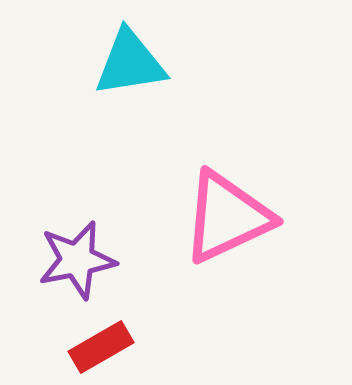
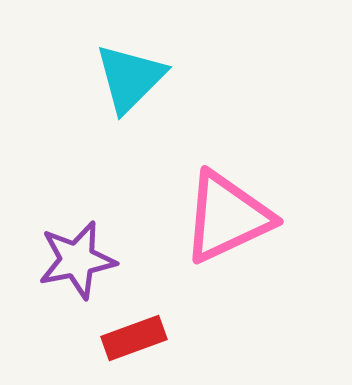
cyan triangle: moved 15 px down; rotated 36 degrees counterclockwise
red rectangle: moved 33 px right, 9 px up; rotated 10 degrees clockwise
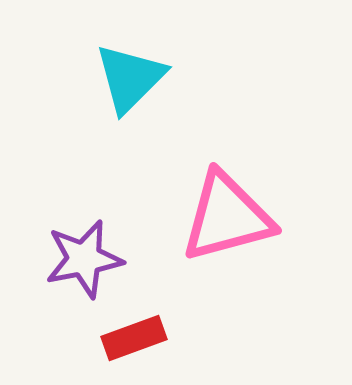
pink triangle: rotated 10 degrees clockwise
purple star: moved 7 px right, 1 px up
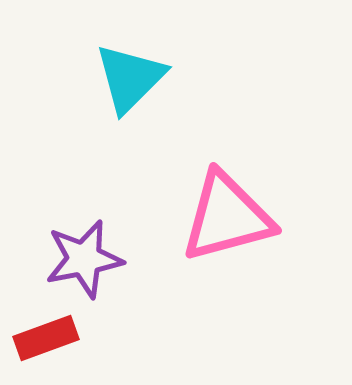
red rectangle: moved 88 px left
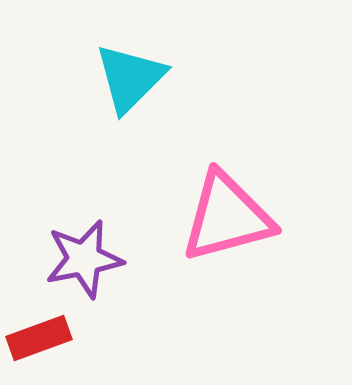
red rectangle: moved 7 px left
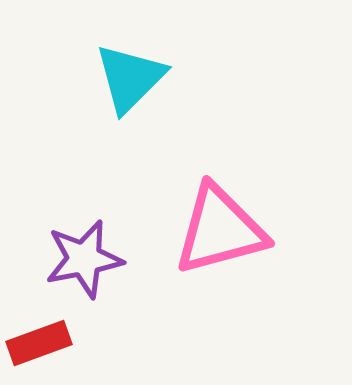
pink triangle: moved 7 px left, 13 px down
red rectangle: moved 5 px down
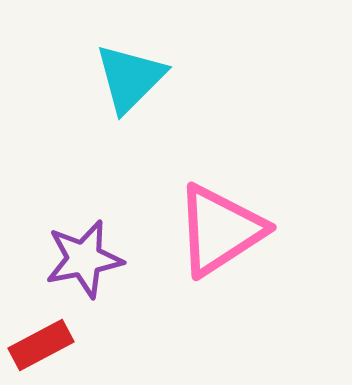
pink triangle: rotated 18 degrees counterclockwise
red rectangle: moved 2 px right, 2 px down; rotated 8 degrees counterclockwise
